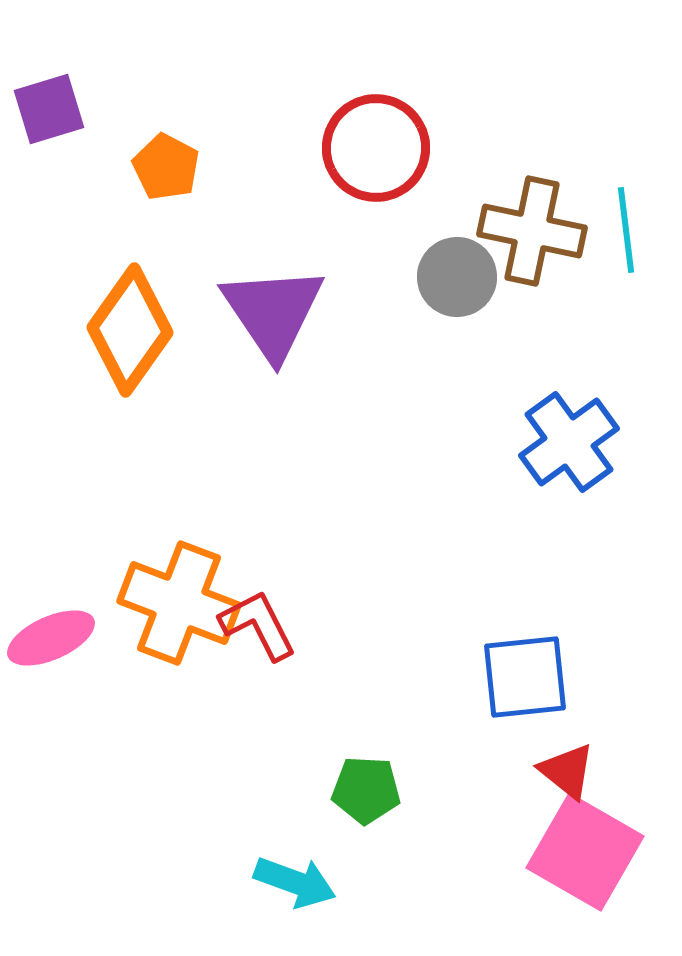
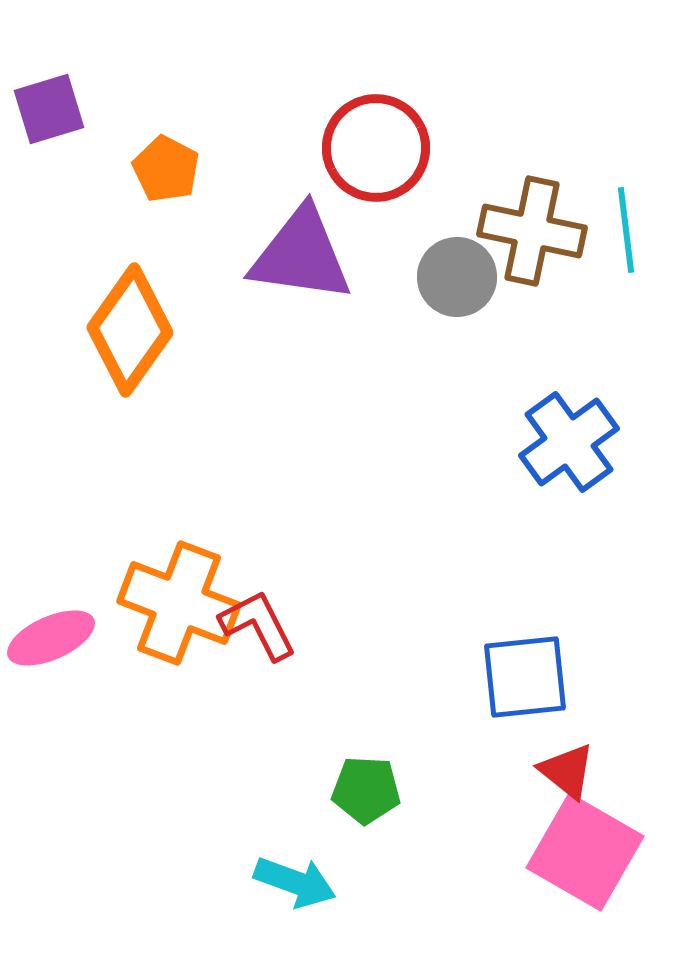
orange pentagon: moved 2 px down
purple triangle: moved 28 px right, 57 px up; rotated 48 degrees counterclockwise
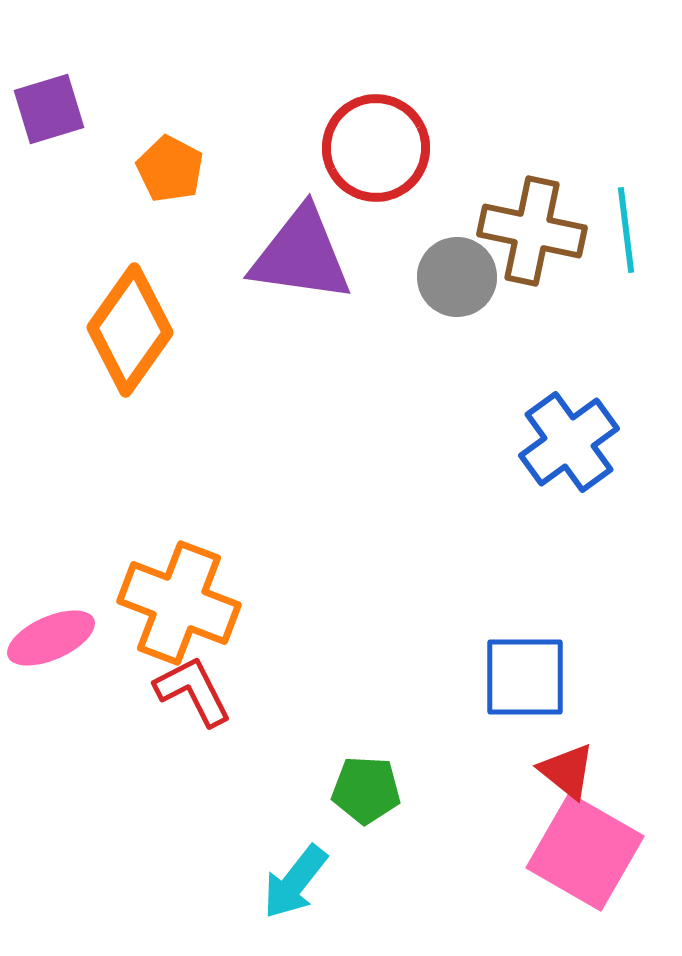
orange pentagon: moved 4 px right
red L-shape: moved 65 px left, 66 px down
blue square: rotated 6 degrees clockwise
cyan arrow: rotated 108 degrees clockwise
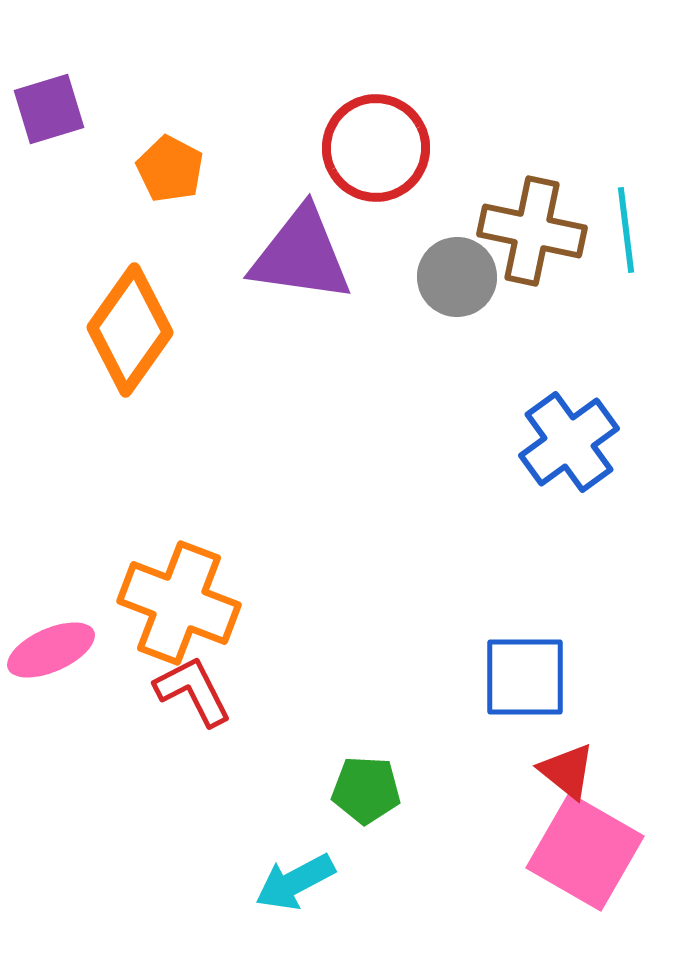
pink ellipse: moved 12 px down
cyan arrow: rotated 24 degrees clockwise
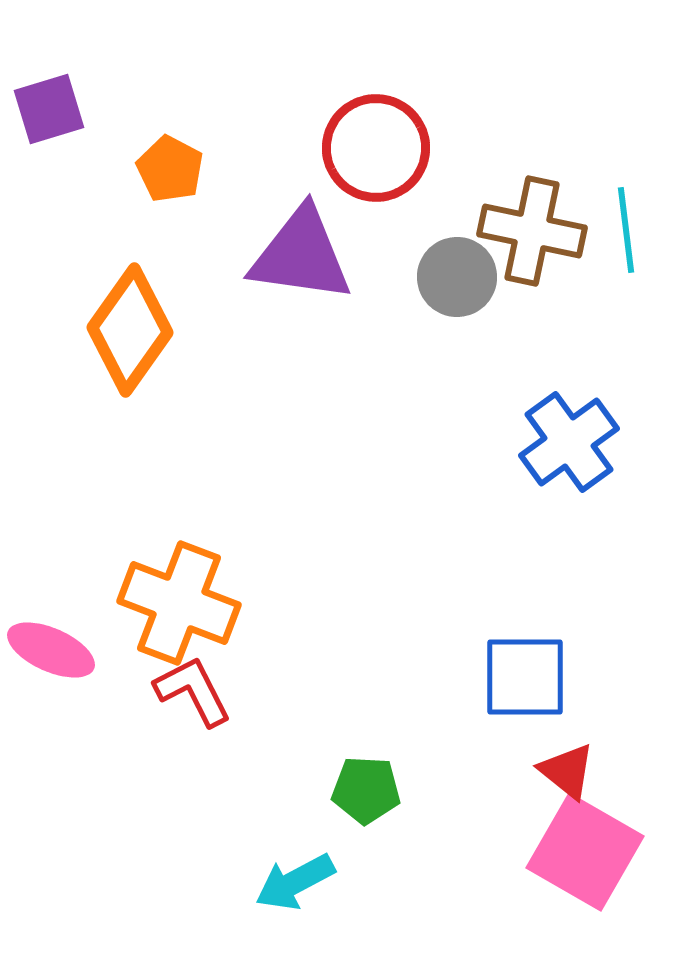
pink ellipse: rotated 48 degrees clockwise
